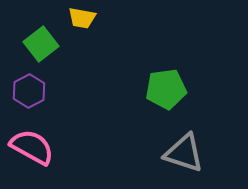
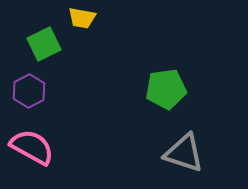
green square: moved 3 px right; rotated 12 degrees clockwise
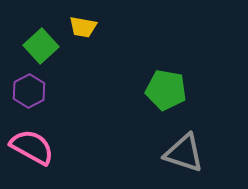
yellow trapezoid: moved 1 px right, 9 px down
green square: moved 3 px left, 2 px down; rotated 16 degrees counterclockwise
green pentagon: moved 1 px down; rotated 18 degrees clockwise
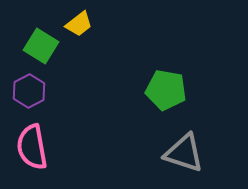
yellow trapezoid: moved 4 px left, 3 px up; rotated 48 degrees counterclockwise
green square: rotated 16 degrees counterclockwise
pink semicircle: rotated 129 degrees counterclockwise
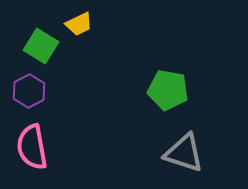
yellow trapezoid: rotated 12 degrees clockwise
green pentagon: moved 2 px right
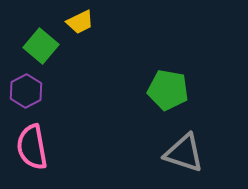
yellow trapezoid: moved 1 px right, 2 px up
green square: rotated 8 degrees clockwise
purple hexagon: moved 3 px left
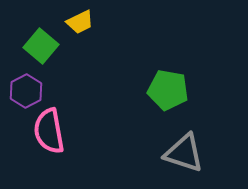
pink semicircle: moved 17 px right, 16 px up
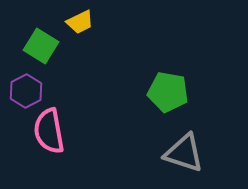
green square: rotated 8 degrees counterclockwise
green pentagon: moved 2 px down
